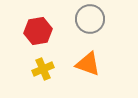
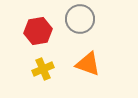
gray circle: moved 10 px left
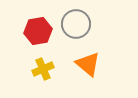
gray circle: moved 4 px left, 5 px down
orange triangle: rotated 20 degrees clockwise
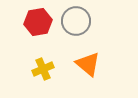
gray circle: moved 3 px up
red hexagon: moved 9 px up
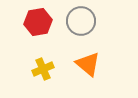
gray circle: moved 5 px right
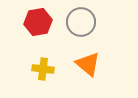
gray circle: moved 1 px down
yellow cross: rotated 30 degrees clockwise
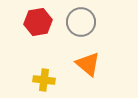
yellow cross: moved 1 px right, 11 px down
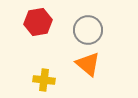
gray circle: moved 7 px right, 8 px down
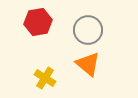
yellow cross: moved 1 px right, 2 px up; rotated 25 degrees clockwise
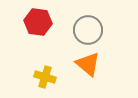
red hexagon: rotated 16 degrees clockwise
yellow cross: moved 1 px up; rotated 15 degrees counterclockwise
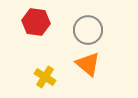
red hexagon: moved 2 px left
yellow cross: rotated 15 degrees clockwise
